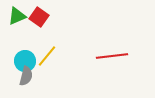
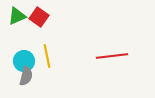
yellow line: rotated 50 degrees counterclockwise
cyan circle: moved 1 px left
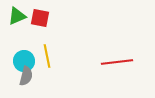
red square: moved 1 px right, 1 px down; rotated 24 degrees counterclockwise
red line: moved 5 px right, 6 px down
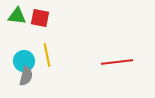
green triangle: rotated 30 degrees clockwise
yellow line: moved 1 px up
